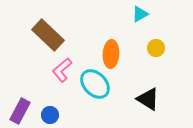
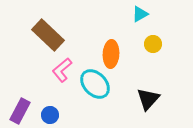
yellow circle: moved 3 px left, 4 px up
black triangle: rotated 40 degrees clockwise
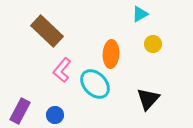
brown rectangle: moved 1 px left, 4 px up
pink L-shape: rotated 10 degrees counterclockwise
blue circle: moved 5 px right
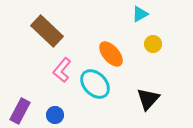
orange ellipse: rotated 44 degrees counterclockwise
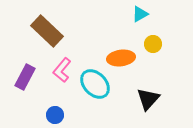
orange ellipse: moved 10 px right, 4 px down; rotated 56 degrees counterclockwise
purple rectangle: moved 5 px right, 34 px up
